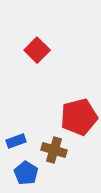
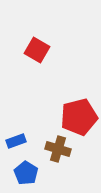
red square: rotated 15 degrees counterclockwise
brown cross: moved 4 px right, 1 px up
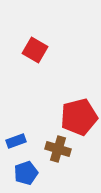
red square: moved 2 px left
blue pentagon: rotated 20 degrees clockwise
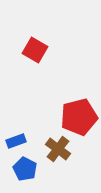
brown cross: rotated 20 degrees clockwise
blue pentagon: moved 1 px left, 4 px up; rotated 25 degrees counterclockwise
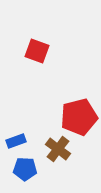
red square: moved 2 px right, 1 px down; rotated 10 degrees counterclockwise
blue pentagon: rotated 25 degrees counterclockwise
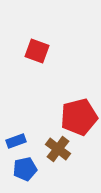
blue pentagon: rotated 15 degrees counterclockwise
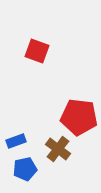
red pentagon: rotated 21 degrees clockwise
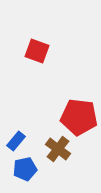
blue rectangle: rotated 30 degrees counterclockwise
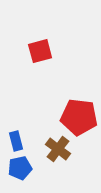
red square: moved 3 px right; rotated 35 degrees counterclockwise
blue rectangle: rotated 54 degrees counterclockwise
blue pentagon: moved 5 px left, 1 px up
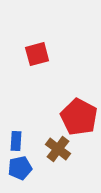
red square: moved 3 px left, 3 px down
red pentagon: rotated 21 degrees clockwise
blue rectangle: rotated 18 degrees clockwise
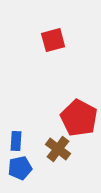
red square: moved 16 px right, 14 px up
red pentagon: moved 1 px down
